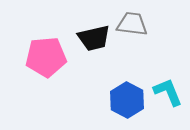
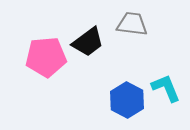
black trapezoid: moved 6 px left, 4 px down; rotated 24 degrees counterclockwise
cyan L-shape: moved 2 px left, 4 px up
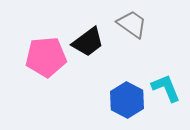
gray trapezoid: rotated 28 degrees clockwise
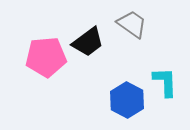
cyan L-shape: moved 1 px left, 6 px up; rotated 20 degrees clockwise
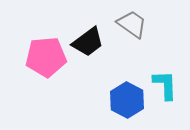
cyan L-shape: moved 3 px down
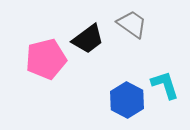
black trapezoid: moved 3 px up
pink pentagon: moved 2 px down; rotated 9 degrees counterclockwise
cyan L-shape: rotated 16 degrees counterclockwise
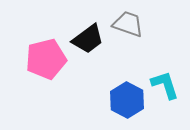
gray trapezoid: moved 4 px left; rotated 16 degrees counterclockwise
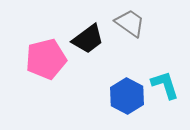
gray trapezoid: moved 2 px right, 1 px up; rotated 16 degrees clockwise
blue hexagon: moved 4 px up
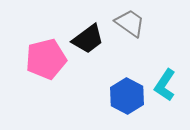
cyan L-shape: rotated 128 degrees counterclockwise
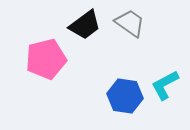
black trapezoid: moved 3 px left, 14 px up
cyan L-shape: rotated 28 degrees clockwise
blue hexagon: moved 2 px left; rotated 20 degrees counterclockwise
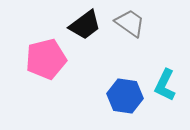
cyan L-shape: rotated 36 degrees counterclockwise
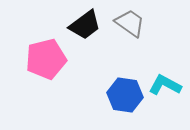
cyan L-shape: rotated 92 degrees clockwise
blue hexagon: moved 1 px up
